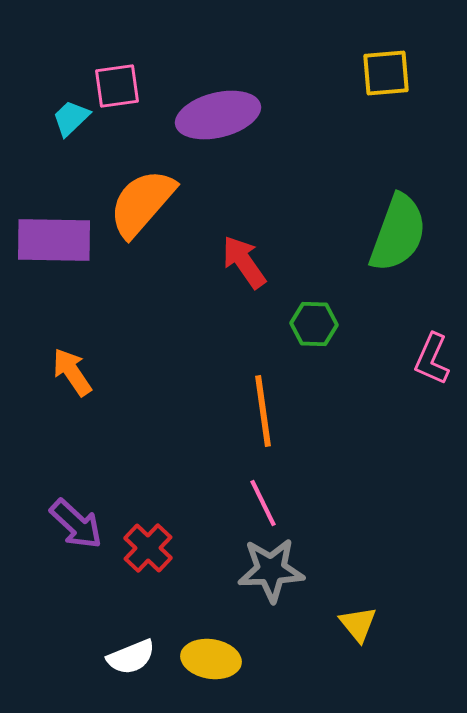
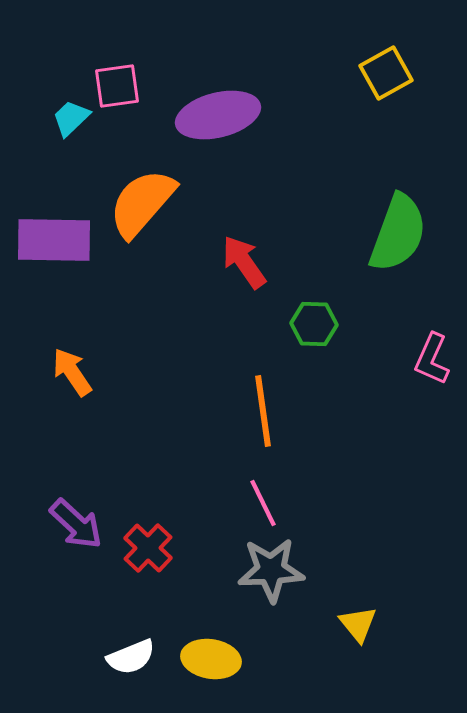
yellow square: rotated 24 degrees counterclockwise
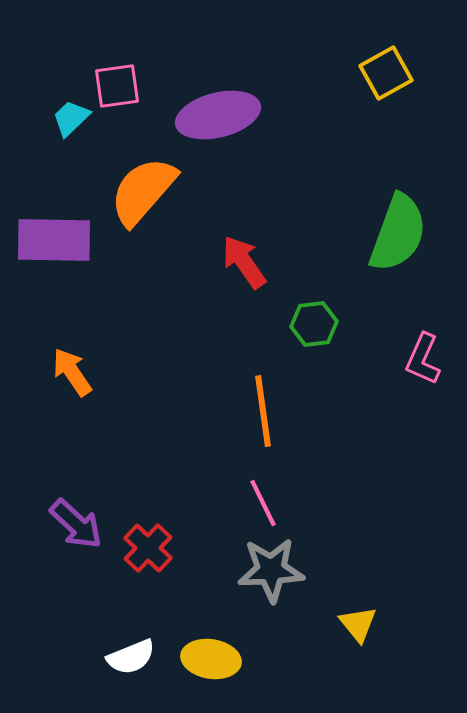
orange semicircle: moved 1 px right, 12 px up
green hexagon: rotated 9 degrees counterclockwise
pink L-shape: moved 9 px left
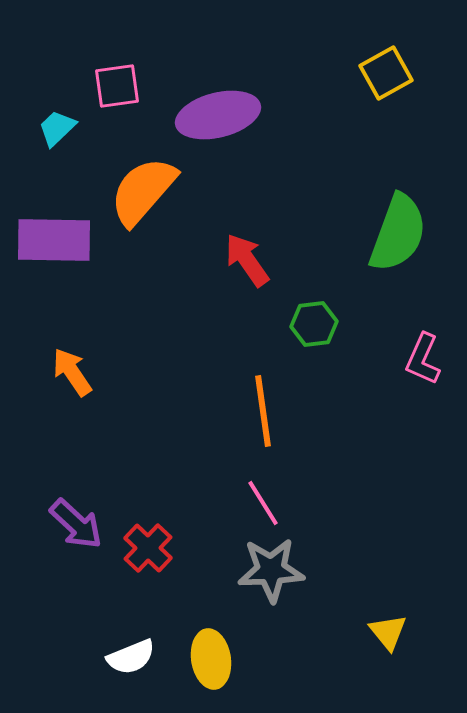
cyan trapezoid: moved 14 px left, 10 px down
red arrow: moved 3 px right, 2 px up
pink line: rotated 6 degrees counterclockwise
yellow triangle: moved 30 px right, 8 px down
yellow ellipse: rotated 72 degrees clockwise
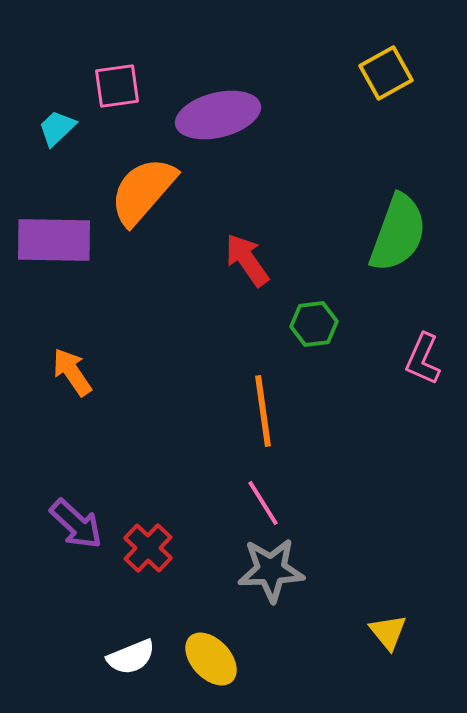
yellow ellipse: rotated 34 degrees counterclockwise
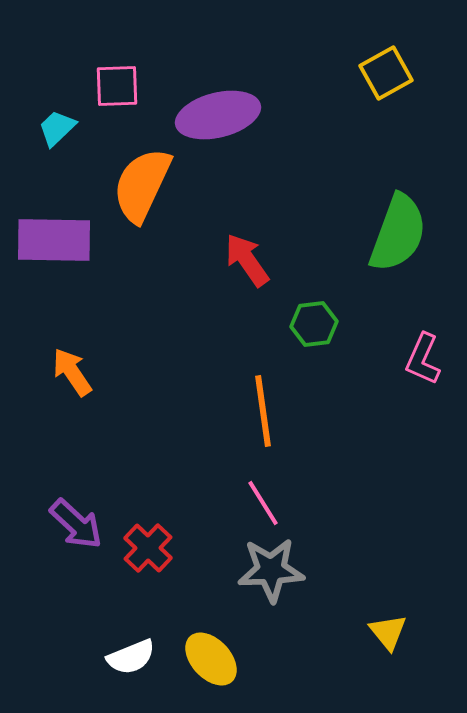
pink square: rotated 6 degrees clockwise
orange semicircle: moved 1 px left, 6 px up; rotated 16 degrees counterclockwise
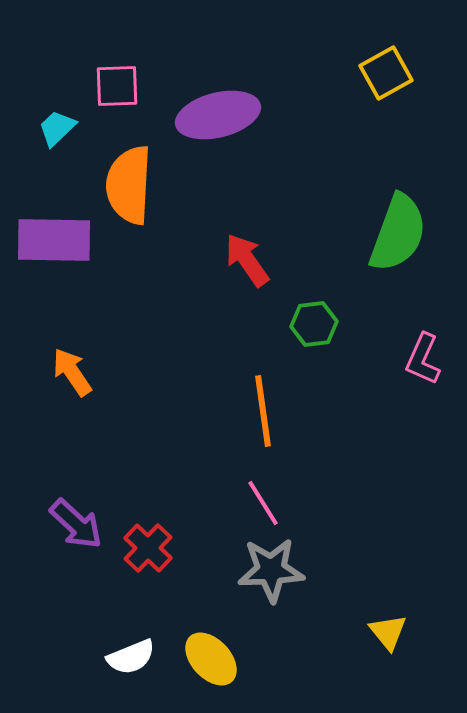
orange semicircle: moved 13 px left; rotated 22 degrees counterclockwise
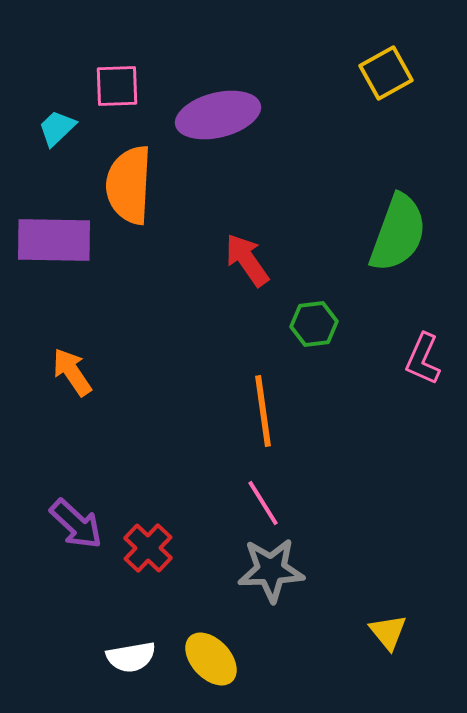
white semicircle: rotated 12 degrees clockwise
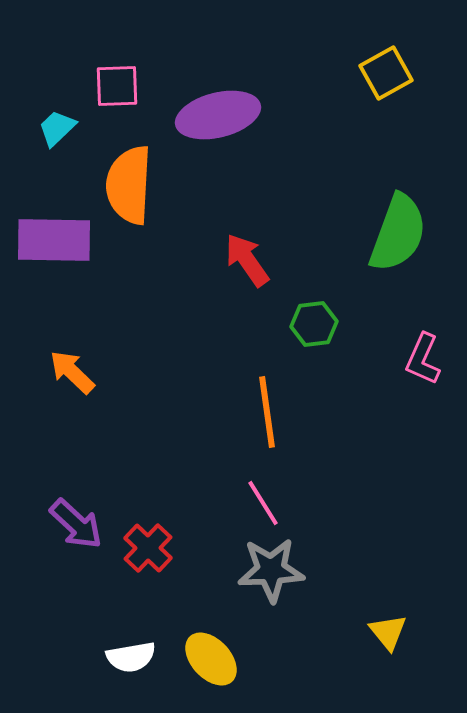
orange arrow: rotated 12 degrees counterclockwise
orange line: moved 4 px right, 1 px down
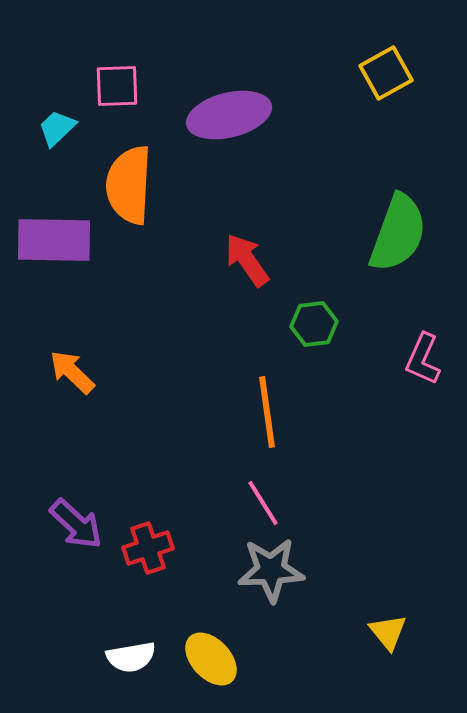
purple ellipse: moved 11 px right
red cross: rotated 27 degrees clockwise
